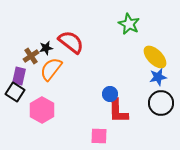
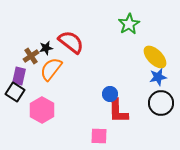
green star: rotated 15 degrees clockwise
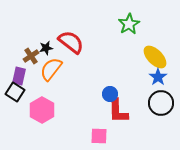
blue star: rotated 24 degrees counterclockwise
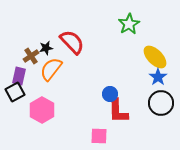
red semicircle: moved 1 px right; rotated 8 degrees clockwise
black square: rotated 30 degrees clockwise
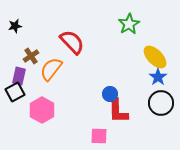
black star: moved 31 px left, 22 px up
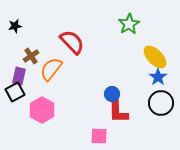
blue circle: moved 2 px right
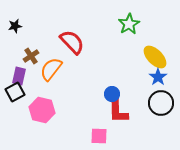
pink hexagon: rotated 15 degrees counterclockwise
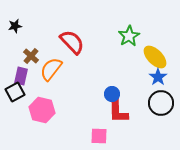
green star: moved 12 px down
brown cross: rotated 14 degrees counterclockwise
purple rectangle: moved 2 px right
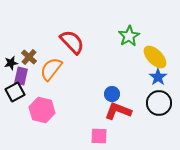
black star: moved 4 px left, 37 px down
brown cross: moved 2 px left, 1 px down
black circle: moved 2 px left
red L-shape: rotated 112 degrees clockwise
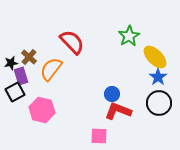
purple rectangle: rotated 30 degrees counterclockwise
